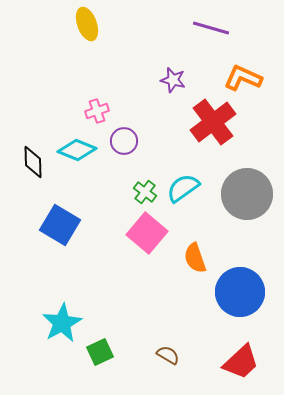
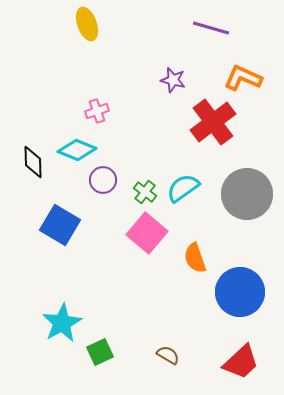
purple circle: moved 21 px left, 39 px down
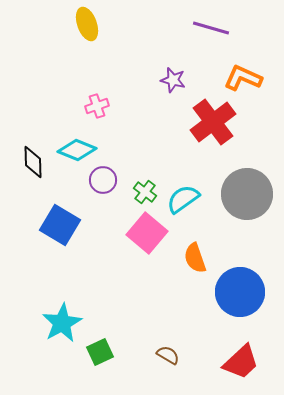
pink cross: moved 5 px up
cyan semicircle: moved 11 px down
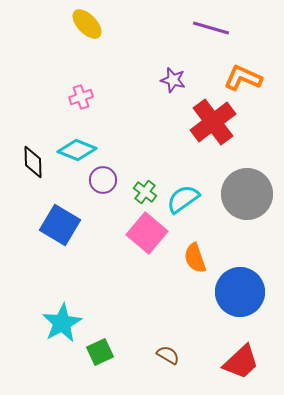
yellow ellipse: rotated 24 degrees counterclockwise
pink cross: moved 16 px left, 9 px up
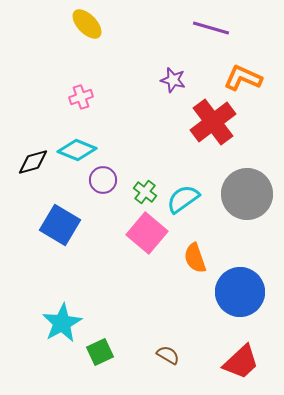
black diamond: rotated 76 degrees clockwise
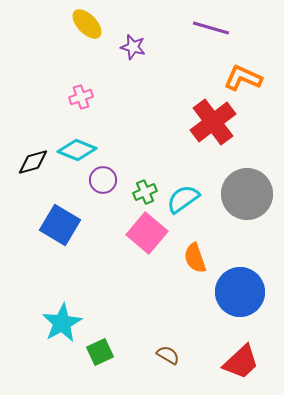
purple star: moved 40 px left, 33 px up
green cross: rotated 30 degrees clockwise
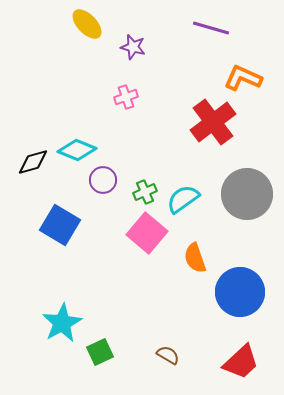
pink cross: moved 45 px right
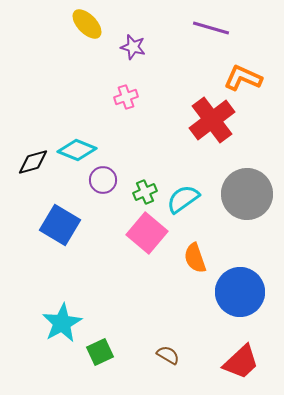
red cross: moved 1 px left, 2 px up
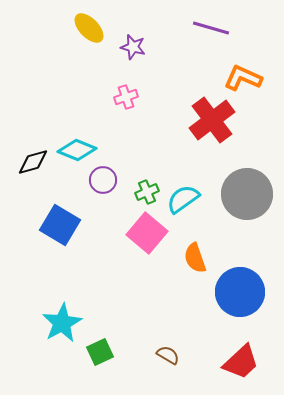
yellow ellipse: moved 2 px right, 4 px down
green cross: moved 2 px right
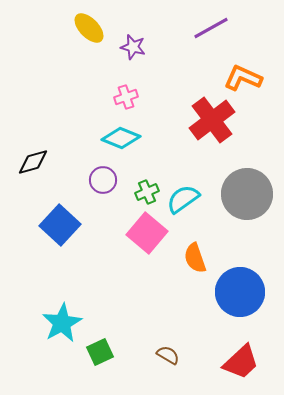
purple line: rotated 45 degrees counterclockwise
cyan diamond: moved 44 px right, 12 px up
blue square: rotated 12 degrees clockwise
